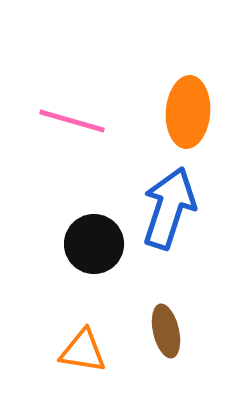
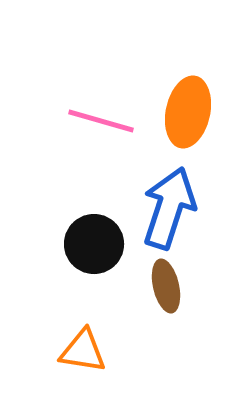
orange ellipse: rotated 8 degrees clockwise
pink line: moved 29 px right
brown ellipse: moved 45 px up
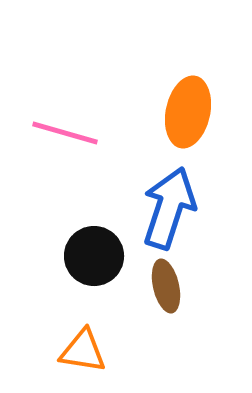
pink line: moved 36 px left, 12 px down
black circle: moved 12 px down
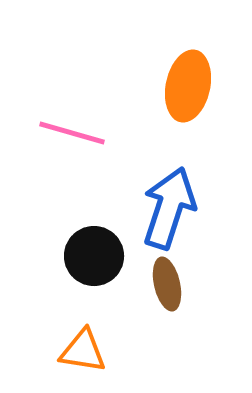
orange ellipse: moved 26 px up
pink line: moved 7 px right
brown ellipse: moved 1 px right, 2 px up
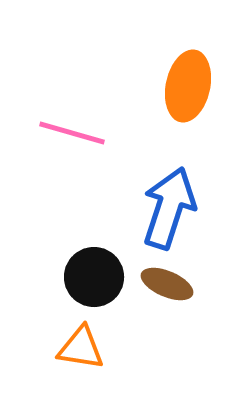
black circle: moved 21 px down
brown ellipse: rotated 54 degrees counterclockwise
orange triangle: moved 2 px left, 3 px up
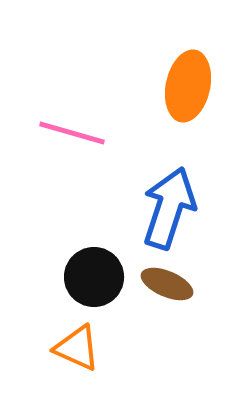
orange triangle: moved 4 px left; rotated 15 degrees clockwise
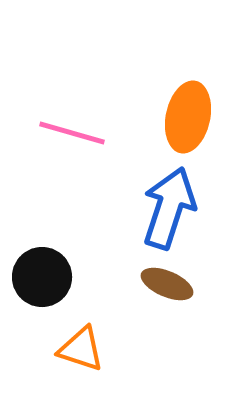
orange ellipse: moved 31 px down
black circle: moved 52 px left
orange triangle: moved 4 px right, 1 px down; rotated 6 degrees counterclockwise
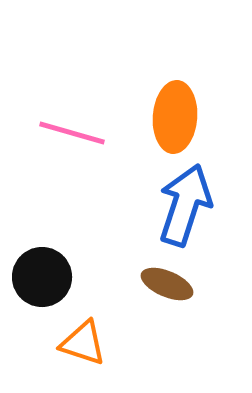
orange ellipse: moved 13 px left; rotated 8 degrees counterclockwise
blue arrow: moved 16 px right, 3 px up
orange triangle: moved 2 px right, 6 px up
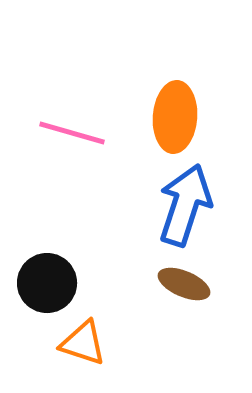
black circle: moved 5 px right, 6 px down
brown ellipse: moved 17 px right
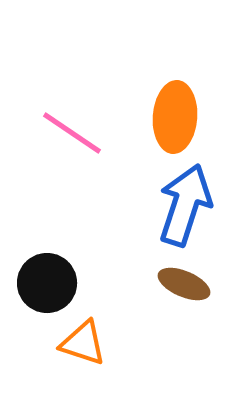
pink line: rotated 18 degrees clockwise
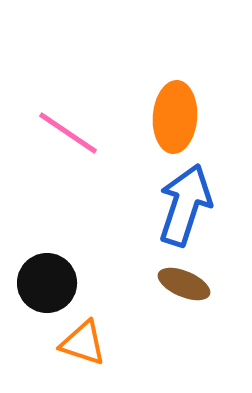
pink line: moved 4 px left
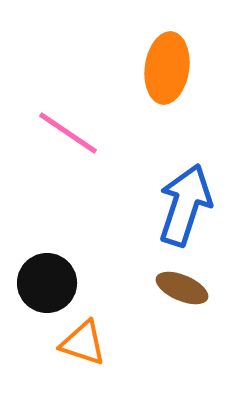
orange ellipse: moved 8 px left, 49 px up; rotated 4 degrees clockwise
brown ellipse: moved 2 px left, 4 px down
